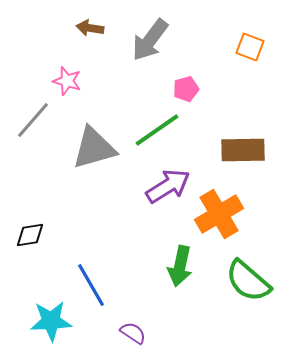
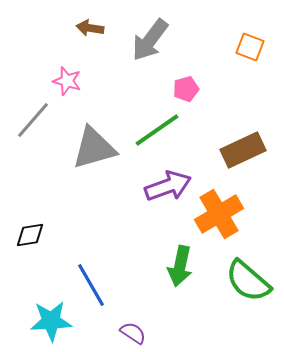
brown rectangle: rotated 24 degrees counterclockwise
purple arrow: rotated 12 degrees clockwise
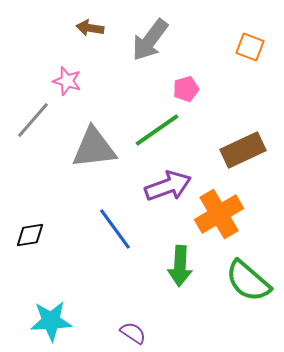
gray triangle: rotated 9 degrees clockwise
green arrow: rotated 9 degrees counterclockwise
blue line: moved 24 px right, 56 px up; rotated 6 degrees counterclockwise
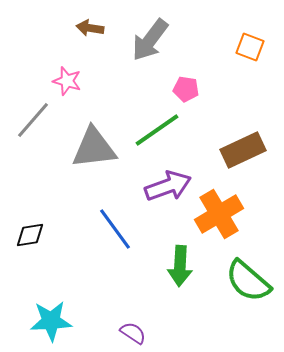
pink pentagon: rotated 25 degrees clockwise
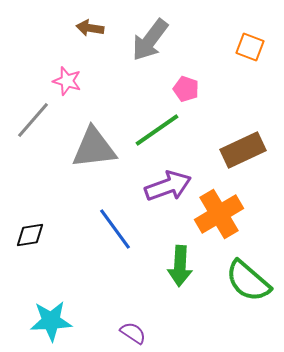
pink pentagon: rotated 10 degrees clockwise
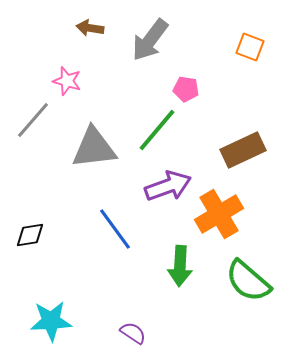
pink pentagon: rotated 10 degrees counterclockwise
green line: rotated 15 degrees counterclockwise
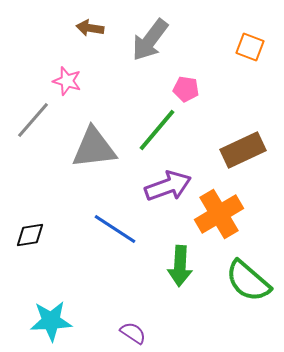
blue line: rotated 21 degrees counterclockwise
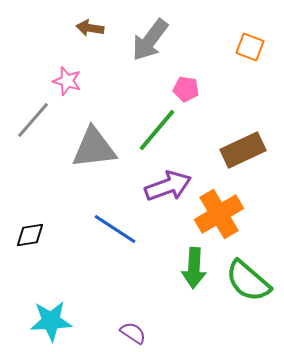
green arrow: moved 14 px right, 2 px down
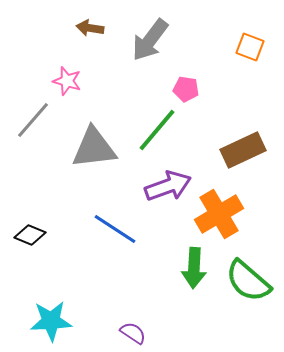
black diamond: rotated 32 degrees clockwise
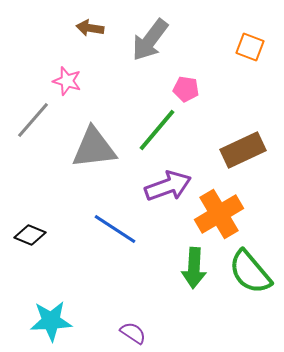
green semicircle: moved 2 px right, 9 px up; rotated 9 degrees clockwise
